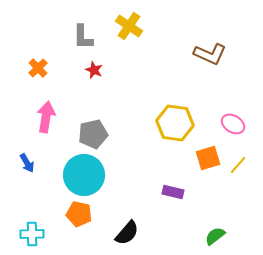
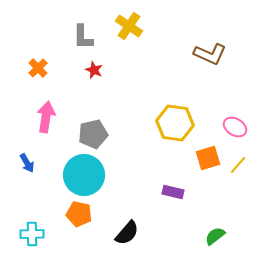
pink ellipse: moved 2 px right, 3 px down
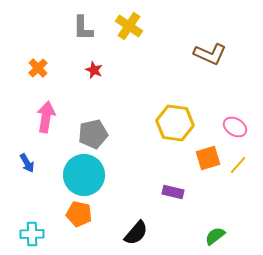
gray L-shape: moved 9 px up
black semicircle: moved 9 px right
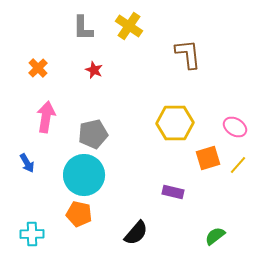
brown L-shape: moved 22 px left; rotated 120 degrees counterclockwise
yellow hexagon: rotated 9 degrees counterclockwise
